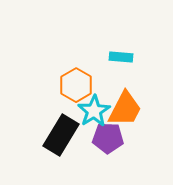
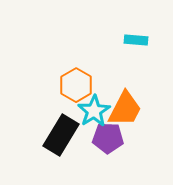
cyan rectangle: moved 15 px right, 17 px up
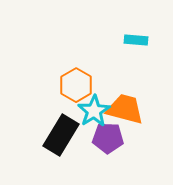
orange trapezoid: rotated 102 degrees counterclockwise
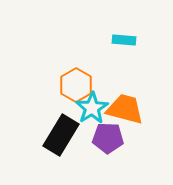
cyan rectangle: moved 12 px left
cyan star: moved 2 px left, 3 px up
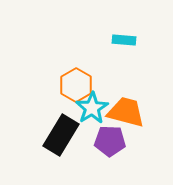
orange trapezoid: moved 1 px right, 3 px down
purple pentagon: moved 2 px right, 3 px down
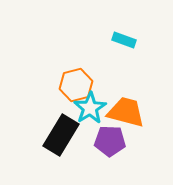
cyan rectangle: rotated 15 degrees clockwise
orange hexagon: rotated 16 degrees clockwise
cyan star: moved 2 px left
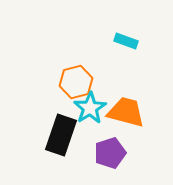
cyan rectangle: moved 2 px right, 1 px down
orange hexagon: moved 3 px up
black rectangle: rotated 12 degrees counterclockwise
purple pentagon: moved 12 px down; rotated 20 degrees counterclockwise
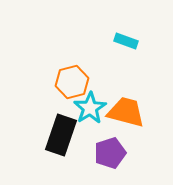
orange hexagon: moved 4 px left
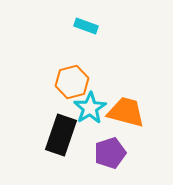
cyan rectangle: moved 40 px left, 15 px up
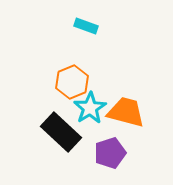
orange hexagon: rotated 8 degrees counterclockwise
black rectangle: moved 3 px up; rotated 66 degrees counterclockwise
